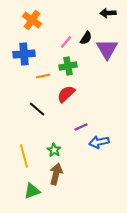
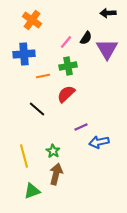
green star: moved 1 px left, 1 px down
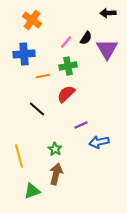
purple line: moved 2 px up
green star: moved 2 px right, 2 px up
yellow line: moved 5 px left
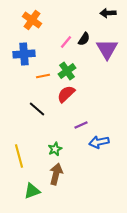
black semicircle: moved 2 px left, 1 px down
green cross: moved 1 px left, 5 px down; rotated 24 degrees counterclockwise
green star: rotated 16 degrees clockwise
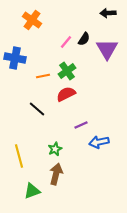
blue cross: moved 9 px left, 4 px down; rotated 15 degrees clockwise
red semicircle: rotated 18 degrees clockwise
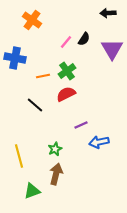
purple triangle: moved 5 px right
black line: moved 2 px left, 4 px up
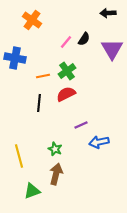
black line: moved 4 px right, 2 px up; rotated 54 degrees clockwise
green star: rotated 24 degrees counterclockwise
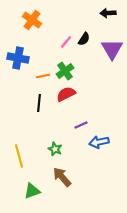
blue cross: moved 3 px right
green cross: moved 2 px left
brown arrow: moved 6 px right, 3 px down; rotated 55 degrees counterclockwise
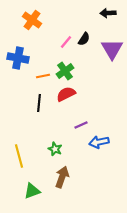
brown arrow: rotated 60 degrees clockwise
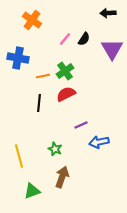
pink line: moved 1 px left, 3 px up
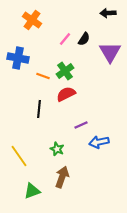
purple triangle: moved 2 px left, 3 px down
orange line: rotated 32 degrees clockwise
black line: moved 6 px down
green star: moved 2 px right
yellow line: rotated 20 degrees counterclockwise
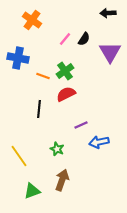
brown arrow: moved 3 px down
